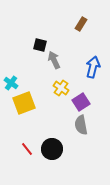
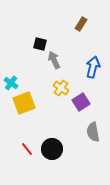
black square: moved 1 px up
gray semicircle: moved 12 px right, 7 px down
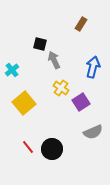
cyan cross: moved 1 px right, 13 px up; rotated 16 degrees clockwise
yellow square: rotated 20 degrees counterclockwise
gray semicircle: rotated 102 degrees counterclockwise
red line: moved 1 px right, 2 px up
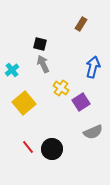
gray arrow: moved 11 px left, 4 px down
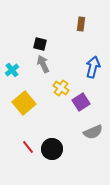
brown rectangle: rotated 24 degrees counterclockwise
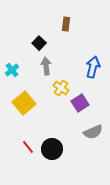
brown rectangle: moved 15 px left
black square: moved 1 px left, 1 px up; rotated 32 degrees clockwise
gray arrow: moved 3 px right, 2 px down; rotated 18 degrees clockwise
purple square: moved 1 px left, 1 px down
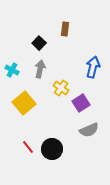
brown rectangle: moved 1 px left, 5 px down
gray arrow: moved 6 px left, 3 px down; rotated 18 degrees clockwise
cyan cross: rotated 24 degrees counterclockwise
purple square: moved 1 px right
gray semicircle: moved 4 px left, 2 px up
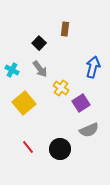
gray arrow: rotated 132 degrees clockwise
black circle: moved 8 px right
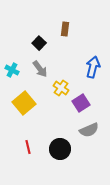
red line: rotated 24 degrees clockwise
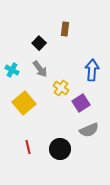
blue arrow: moved 1 px left, 3 px down; rotated 10 degrees counterclockwise
